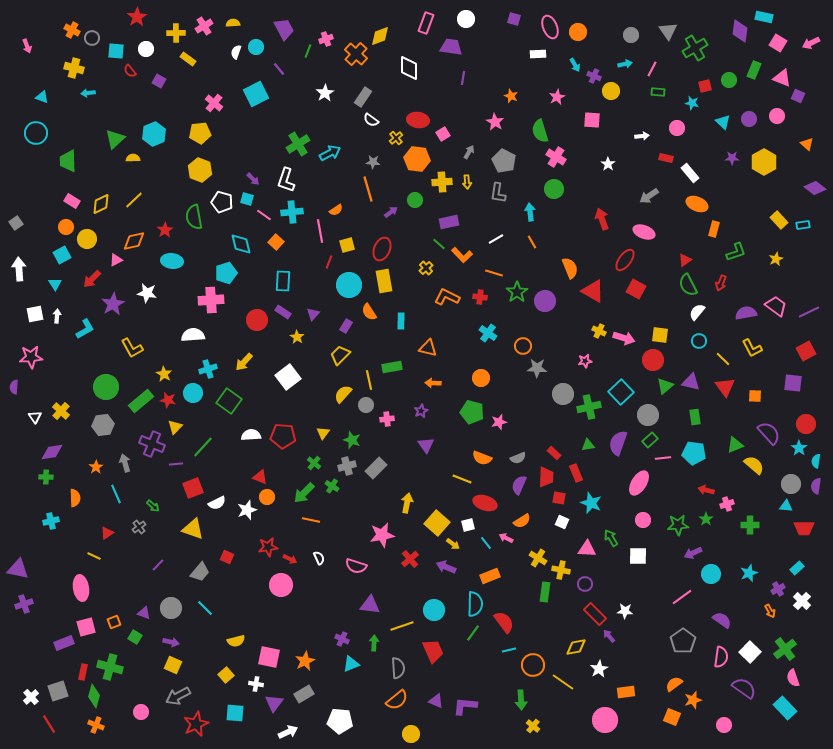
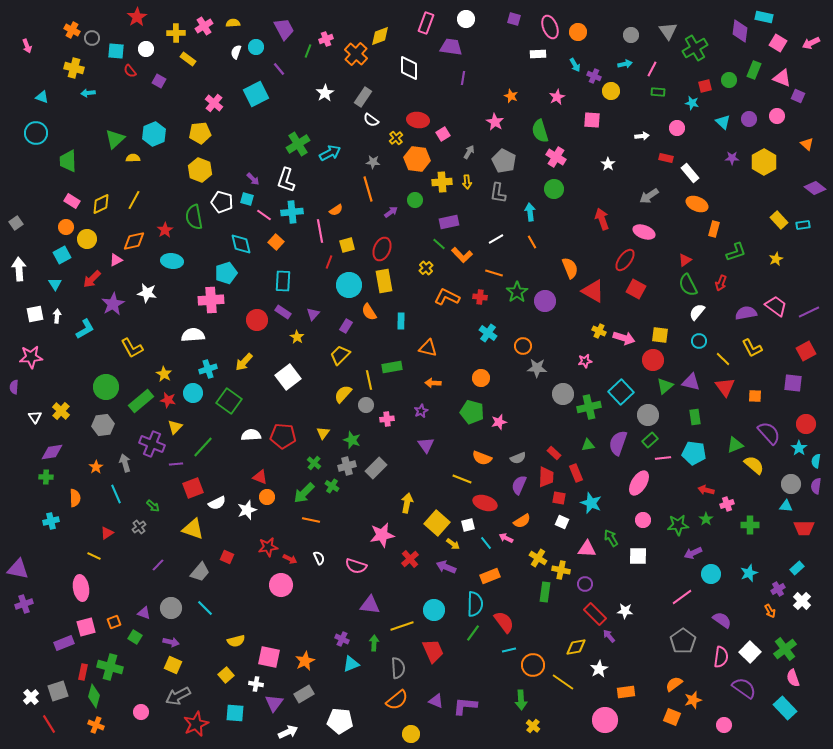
yellow line at (134, 200): rotated 18 degrees counterclockwise
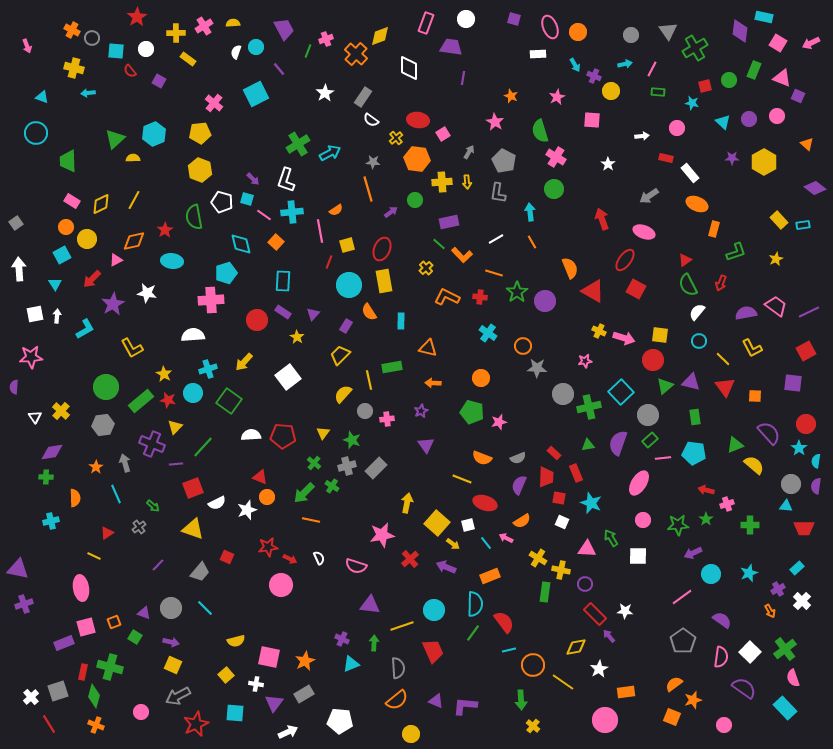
gray circle at (366, 405): moved 1 px left, 6 px down
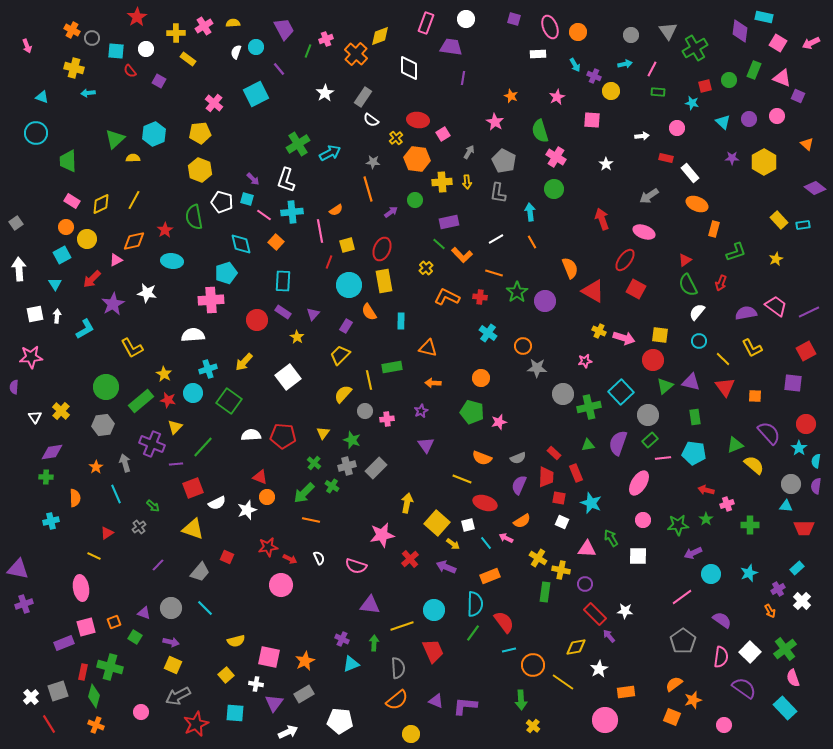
white star at (608, 164): moved 2 px left
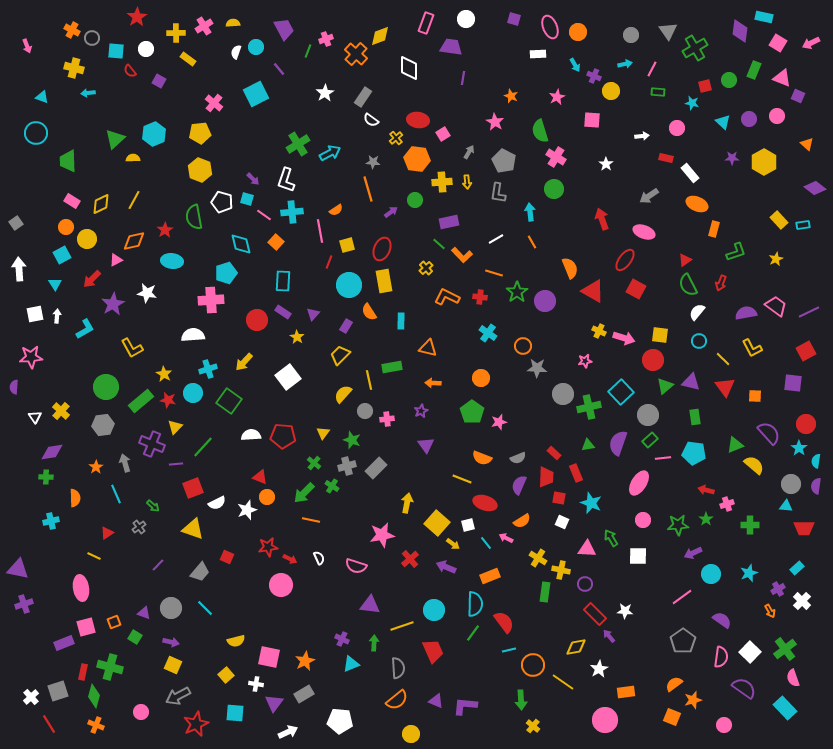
green pentagon at (472, 412): rotated 20 degrees clockwise
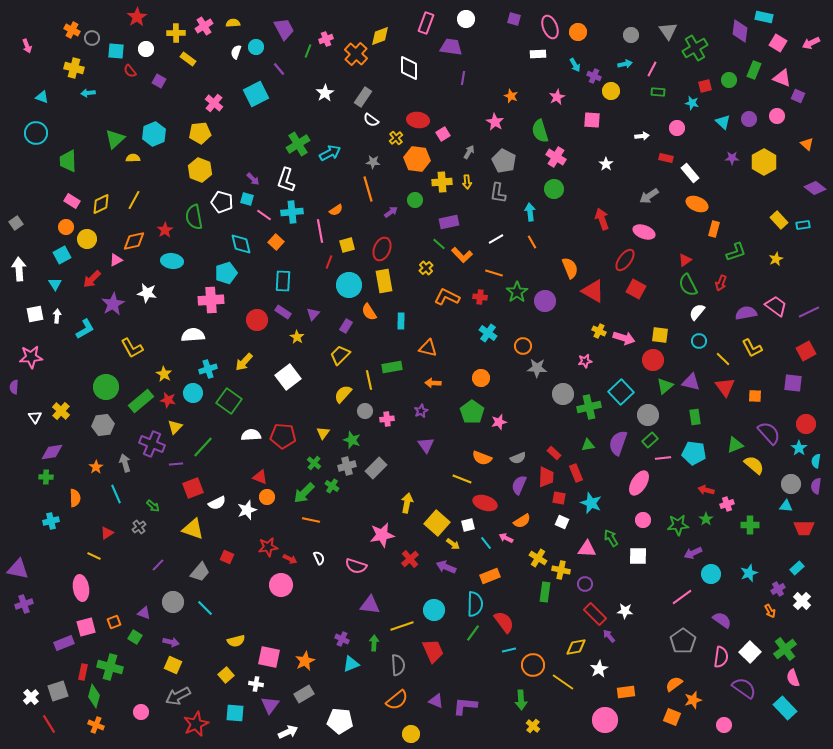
gray circle at (171, 608): moved 2 px right, 6 px up
gray semicircle at (398, 668): moved 3 px up
purple triangle at (274, 703): moved 4 px left, 2 px down
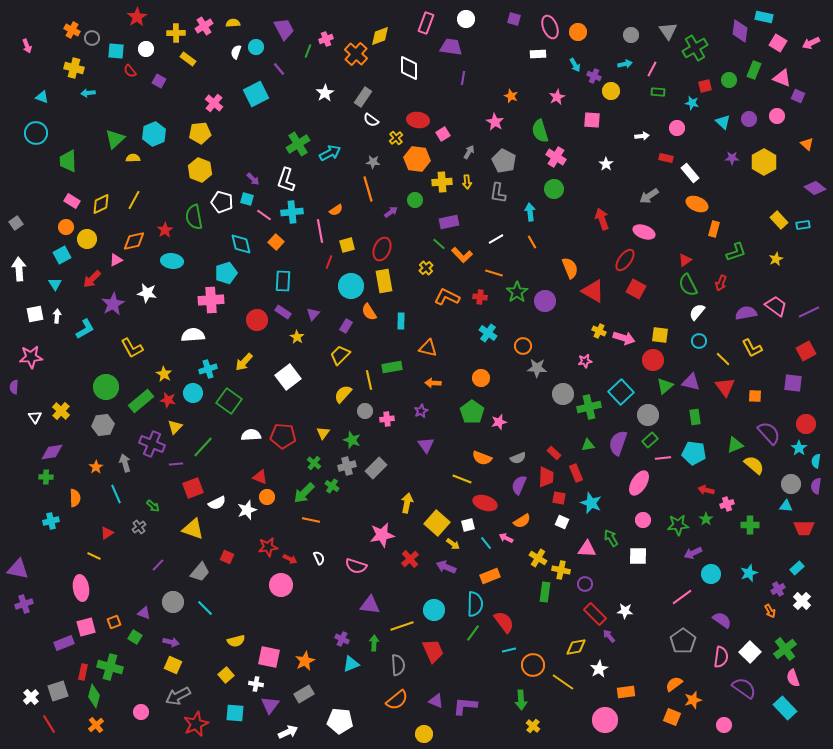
cyan circle at (349, 285): moved 2 px right, 1 px down
orange cross at (96, 725): rotated 28 degrees clockwise
yellow circle at (411, 734): moved 13 px right
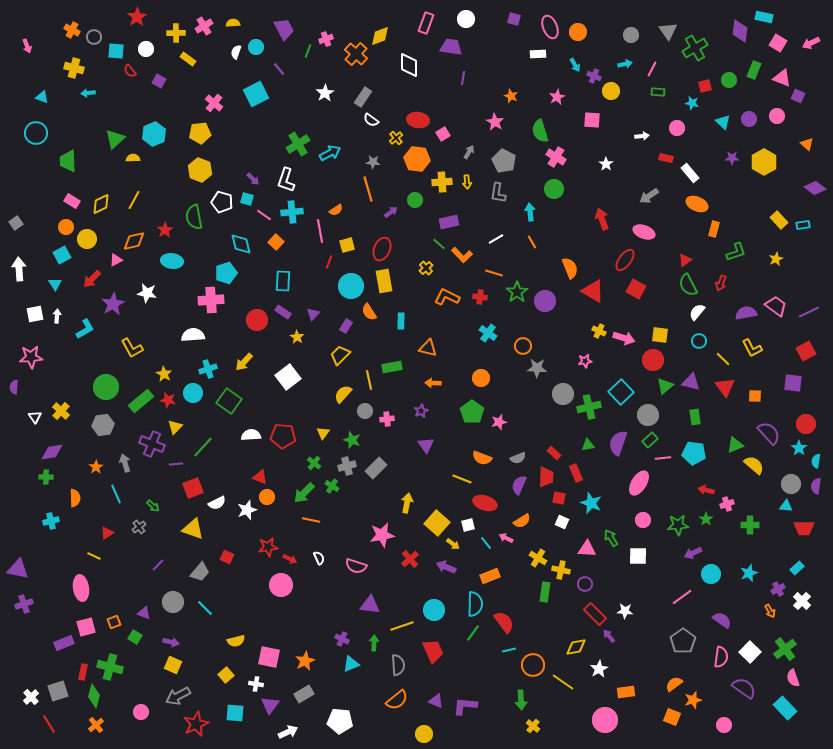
gray circle at (92, 38): moved 2 px right, 1 px up
white diamond at (409, 68): moved 3 px up
